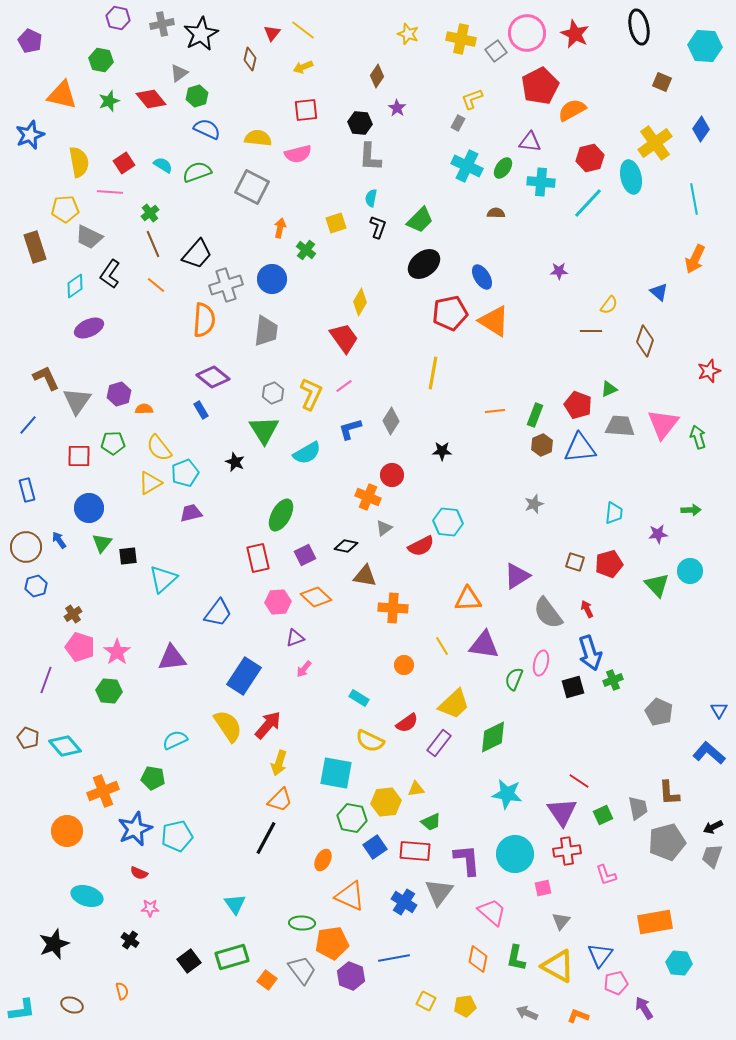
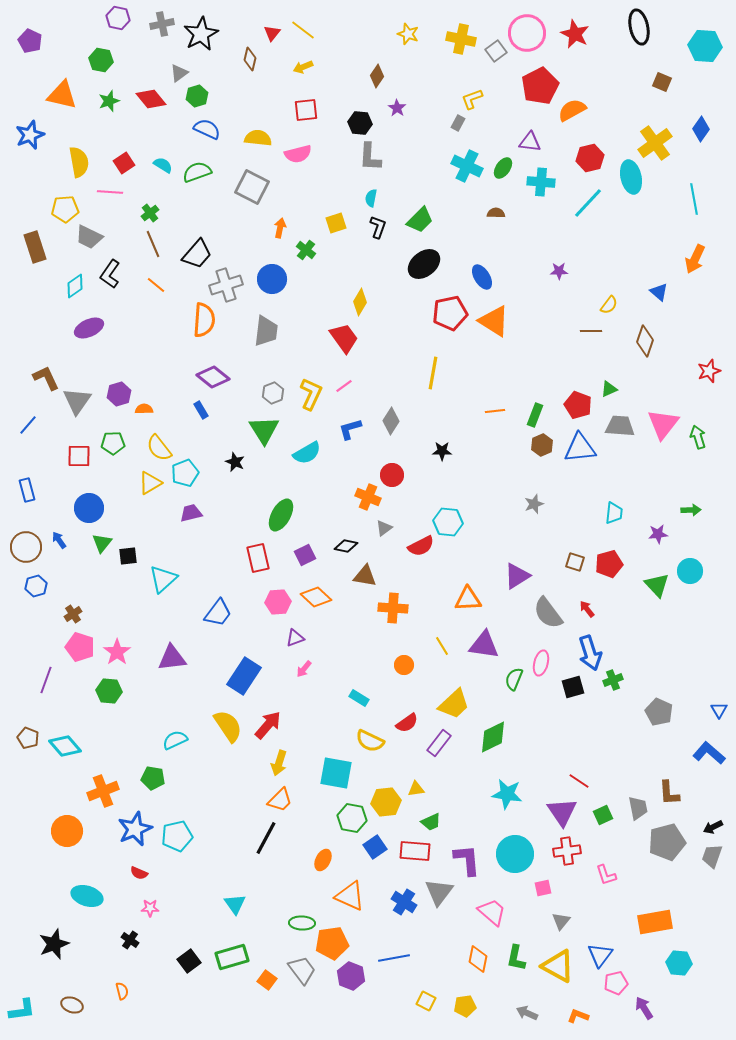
red arrow at (587, 609): rotated 12 degrees counterclockwise
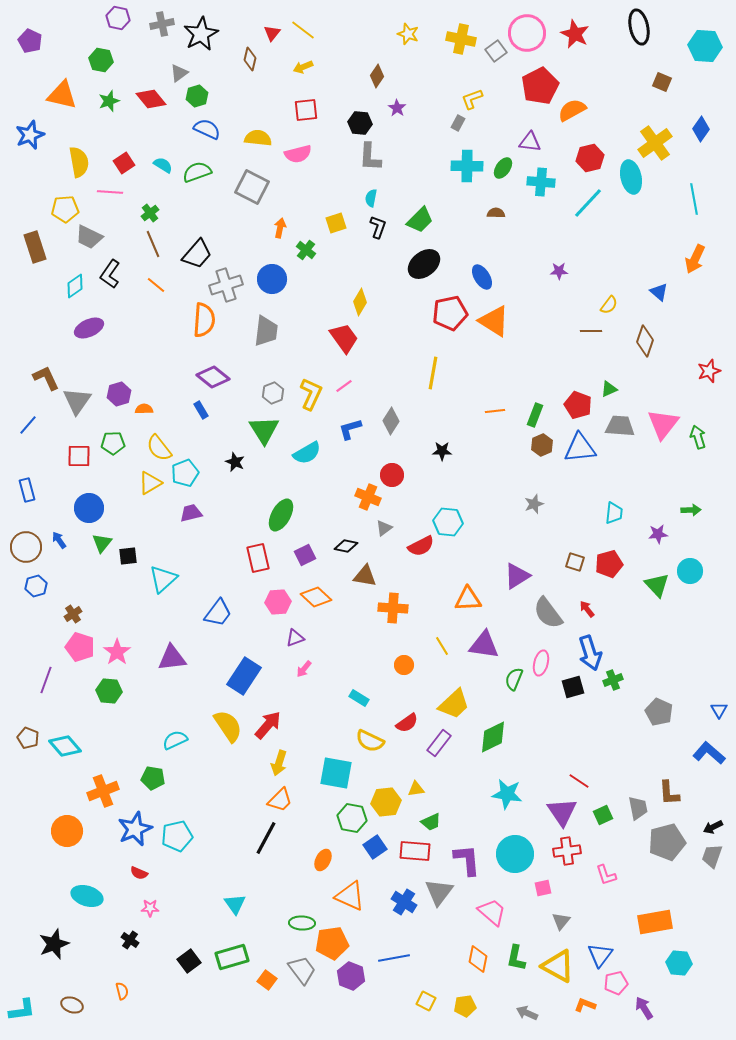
cyan cross at (467, 166): rotated 24 degrees counterclockwise
orange L-shape at (578, 1016): moved 7 px right, 11 px up
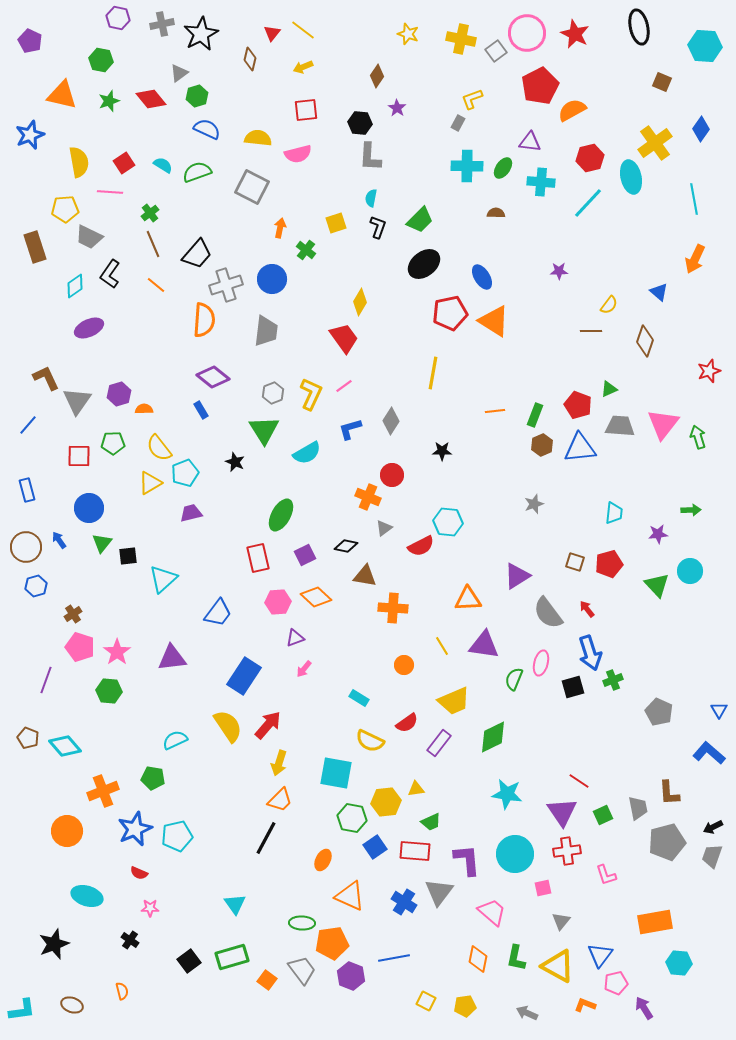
yellow trapezoid at (454, 704): moved 3 px up; rotated 20 degrees clockwise
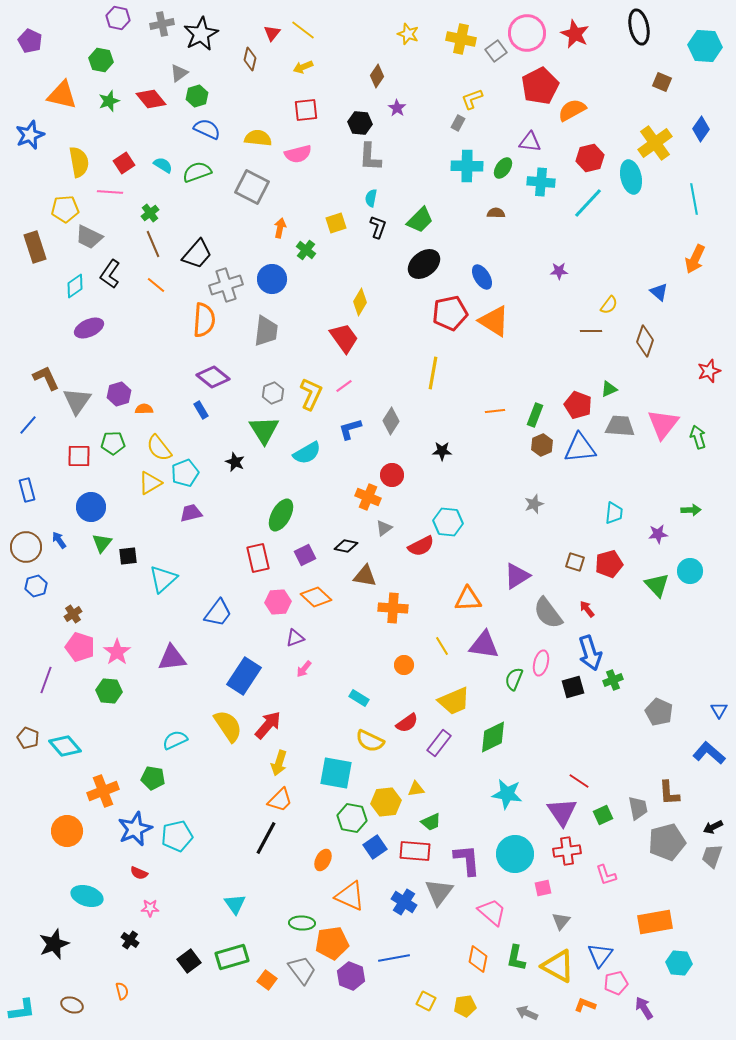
blue circle at (89, 508): moved 2 px right, 1 px up
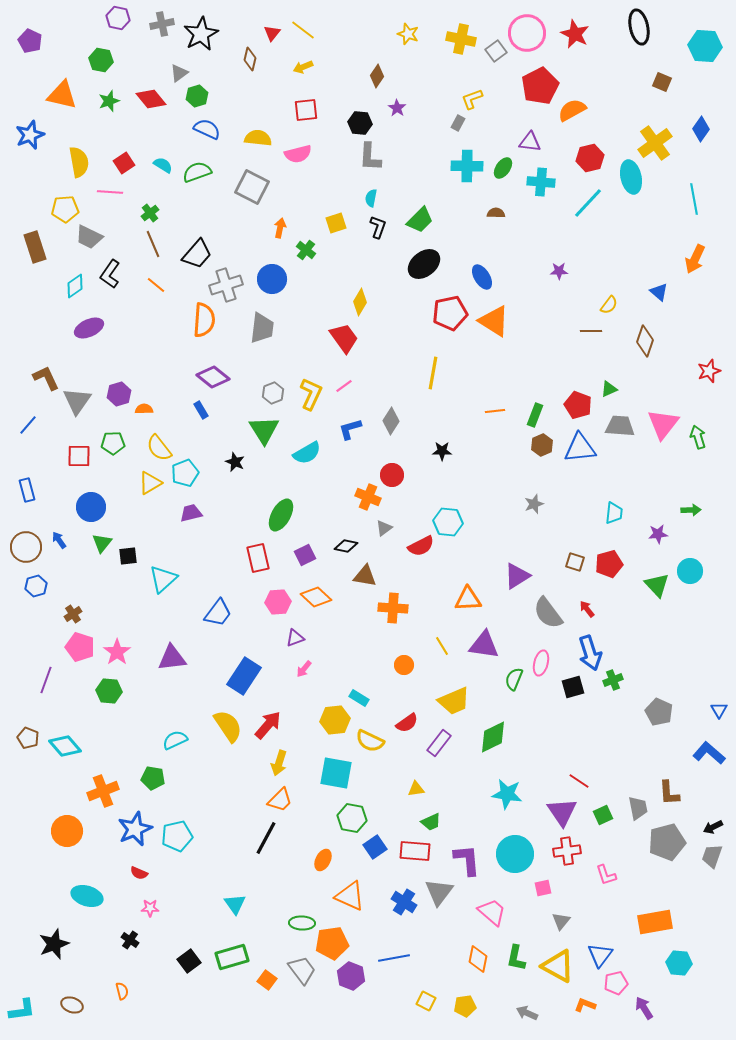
gray trapezoid at (266, 331): moved 4 px left, 3 px up
yellow hexagon at (386, 802): moved 51 px left, 82 px up
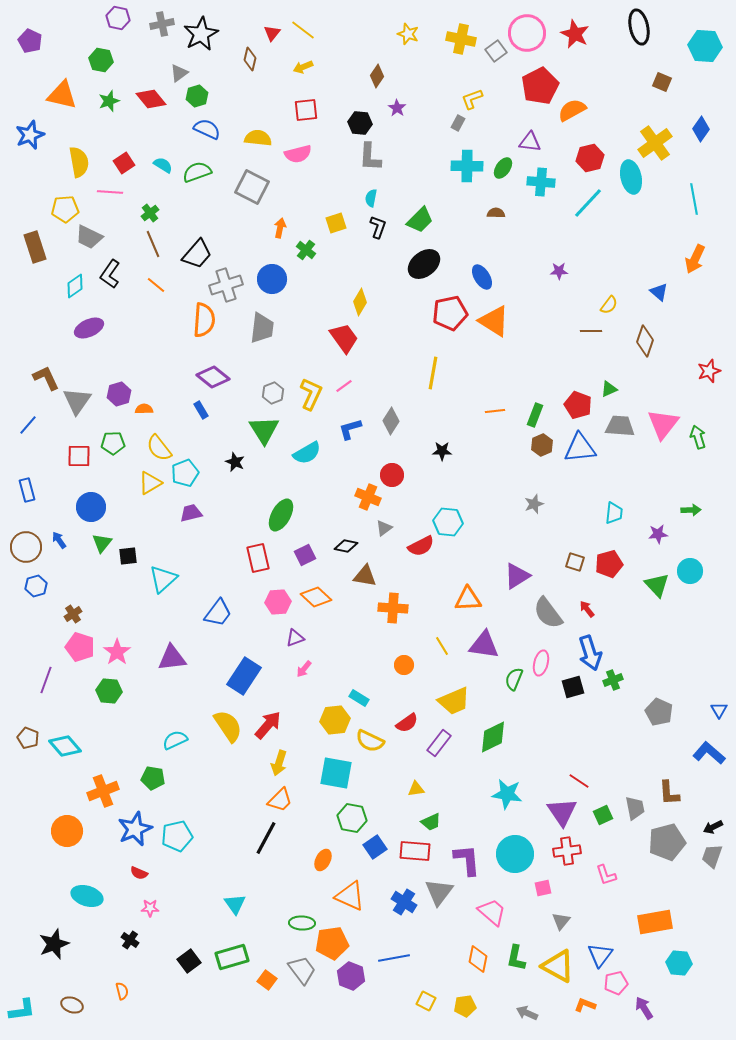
gray trapezoid at (638, 808): moved 3 px left
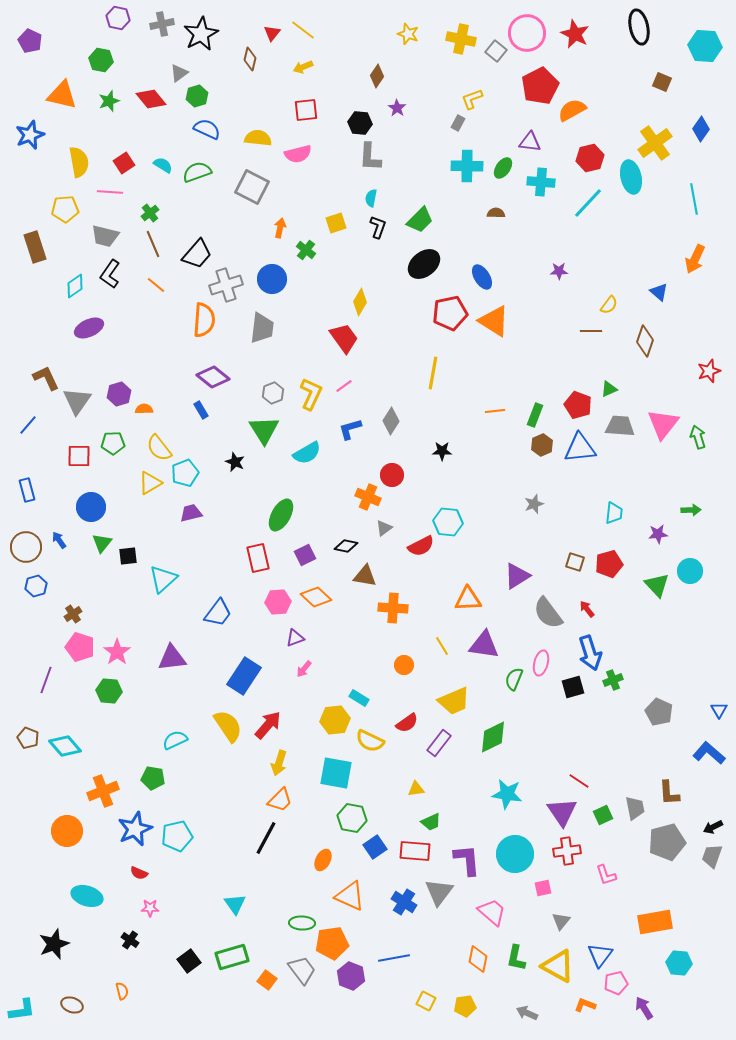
gray square at (496, 51): rotated 15 degrees counterclockwise
gray trapezoid at (89, 237): moved 16 px right, 1 px up; rotated 12 degrees counterclockwise
